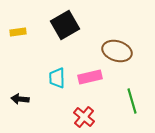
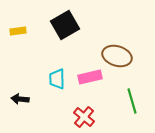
yellow rectangle: moved 1 px up
brown ellipse: moved 5 px down
cyan trapezoid: moved 1 px down
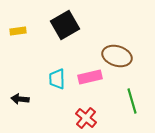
red cross: moved 2 px right, 1 px down
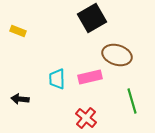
black square: moved 27 px right, 7 px up
yellow rectangle: rotated 28 degrees clockwise
brown ellipse: moved 1 px up
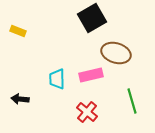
brown ellipse: moved 1 px left, 2 px up
pink rectangle: moved 1 px right, 2 px up
red cross: moved 1 px right, 6 px up
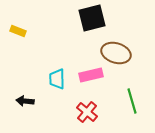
black square: rotated 16 degrees clockwise
black arrow: moved 5 px right, 2 px down
